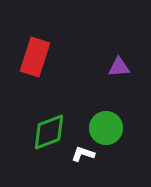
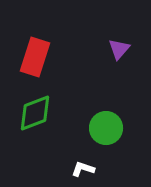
purple triangle: moved 18 px up; rotated 45 degrees counterclockwise
green diamond: moved 14 px left, 19 px up
white L-shape: moved 15 px down
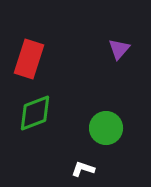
red rectangle: moved 6 px left, 2 px down
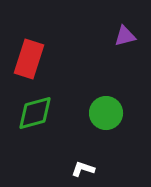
purple triangle: moved 6 px right, 13 px up; rotated 35 degrees clockwise
green diamond: rotated 6 degrees clockwise
green circle: moved 15 px up
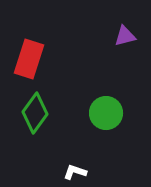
green diamond: rotated 39 degrees counterclockwise
white L-shape: moved 8 px left, 3 px down
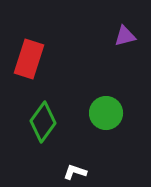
green diamond: moved 8 px right, 9 px down
